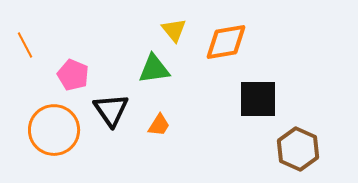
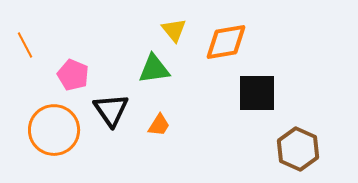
black square: moved 1 px left, 6 px up
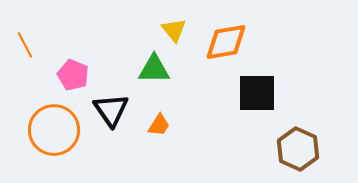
green triangle: rotated 8 degrees clockwise
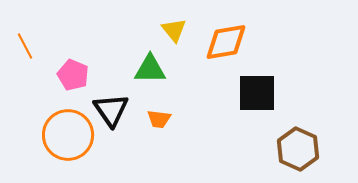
orange line: moved 1 px down
green triangle: moved 4 px left
orange trapezoid: moved 6 px up; rotated 65 degrees clockwise
orange circle: moved 14 px right, 5 px down
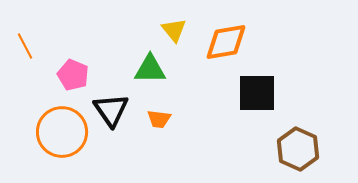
orange circle: moved 6 px left, 3 px up
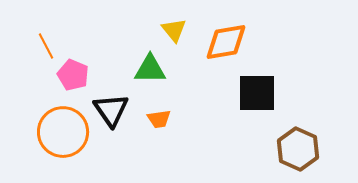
orange line: moved 21 px right
orange trapezoid: rotated 15 degrees counterclockwise
orange circle: moved 1 px right
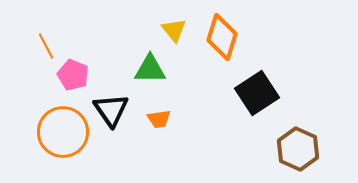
orange diamond: moved 4 px left, 5 px up; rotated 63 degrees counterclockwise
black square: rotated 33 degrees counterclockwise
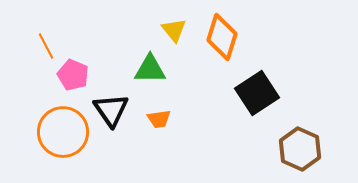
brown hexagon: moved 2 px right
